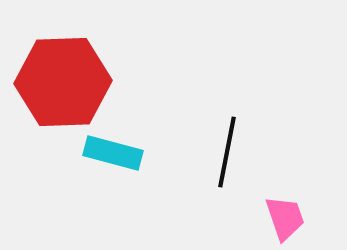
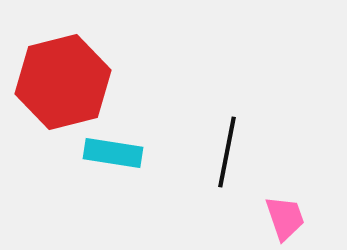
red hexagon: rotated 12 degrees counterclockwise
cyan rectangle: rotated 6 degrees counterclockwise
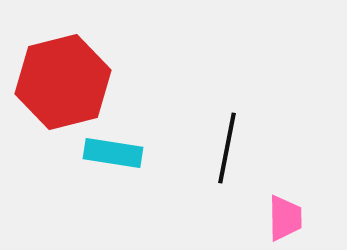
black line: moved 4 px up
pink trapezoid: rotated 18 degrees clockwise
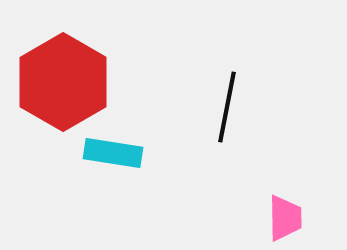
red hexagon: rotated 16 degrees counterclockwise
black line: moved 41 px up
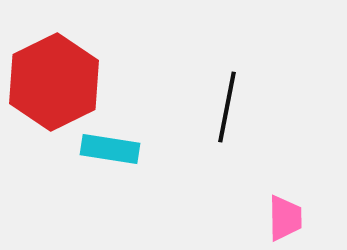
red hexagon: moved 9 px left; rotated 4 degrees clockwise
cyan rectangle: moved 3 px left, 4 px up
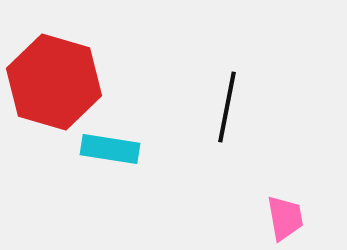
red hexagon: rotated 18 degrees counterclockwise
pink trapezoid: rotated 9 degrees counterclockwise
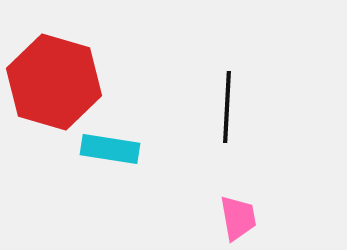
black line: rotated 8 degrees counterclockwise
pink trapezoid: moved 47 px left
